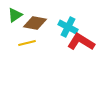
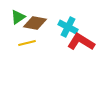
green triangle: moved 3 px right, 2 px down
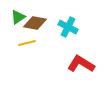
red L-shape: moved 22 px down
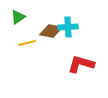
brown diamond: moved 16 px right, 8 px down
cyan cross: rotated 30 degrees counterclockwise
red L-shape: rotated 16 degrees counterclockwise
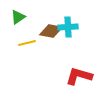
red L-shape: moved 2 px left, 12 px down
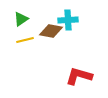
green triangle: moved 3 px right, 2 px down
cyan cross: moved 7 px up
yellow line: moved 2 px left, 3 px up
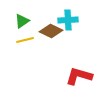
green triangle: moved 1 px right, 2 px down
brown diamond: rotated 15 degrees clockwise
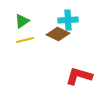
brown diamond: moved 7 px right, 3 px down
